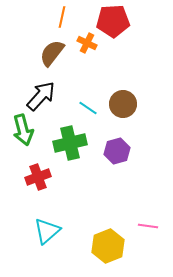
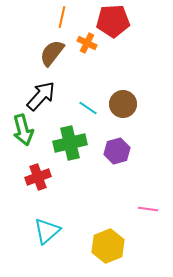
pink line: moved 17 px up
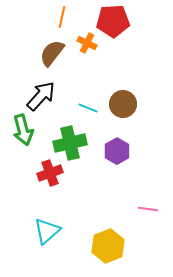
cyan line: rotated 12 degrees counterclockwise
purple hexagon: rotated 15 degrees counterclockwise
red cross: moved 12 px right, 4 px up
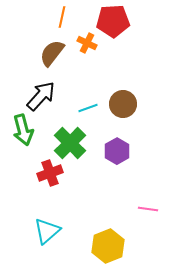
cyan line: rotated 42 degrees counterclockwise
green cross: rotated 32 degrees counterclockwise
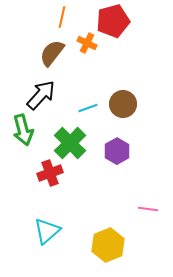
red pentagon: rotated 12 degrees counterclockwise
black arrow: moved 1 px up
yellow hexagon: moved 1 px up
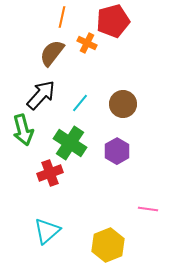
cyan line: moved 8 px left, 5 px up; rotated 30 degrees counterclockwise
green cross: rotated 12 degrees counterclockwise
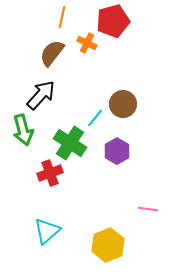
cyan line: moved 15 px right, 15 px down
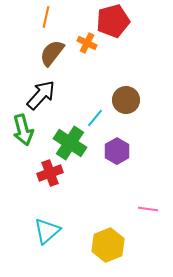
orange line: moved 16 px left
brown circle: moved 3 px right, 4 px up
